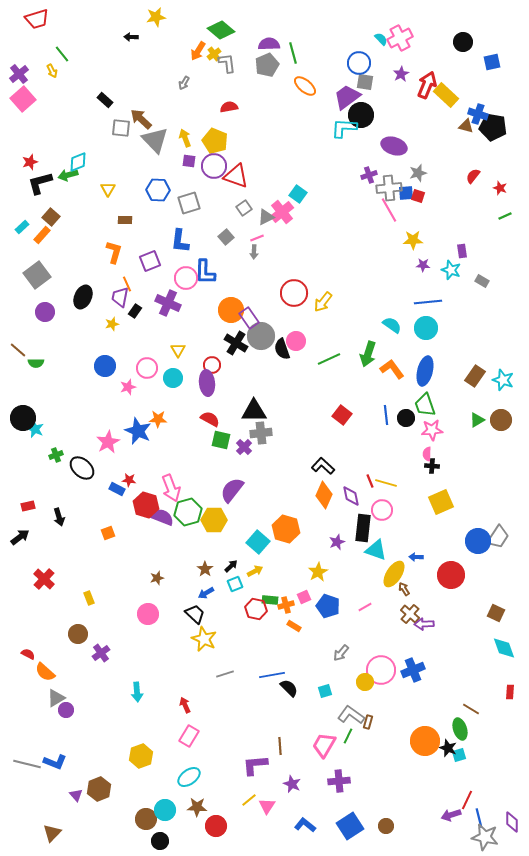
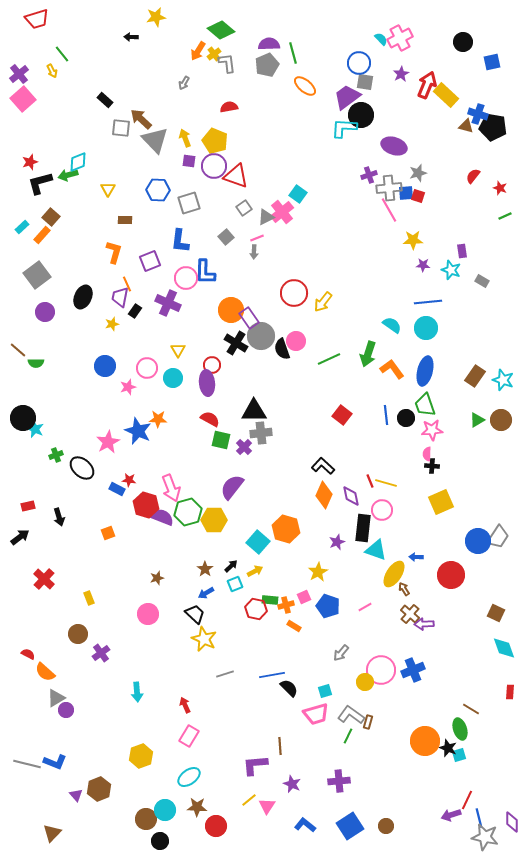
purple semicircle at (232, 490): moved 3 px up
pink trapezoid at (324, 745): moved 8 px left, 31 px up; rotated 136 degrees counterclockwise
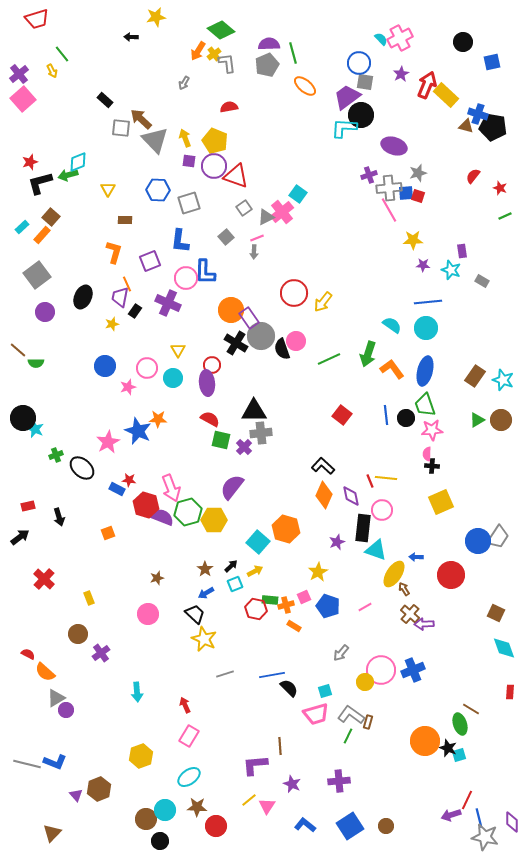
yellow line at (386, 483): moved 5 px up; rotated 10 degrees counterclockwise
green ellipse at (460, 729): moved 5 px up
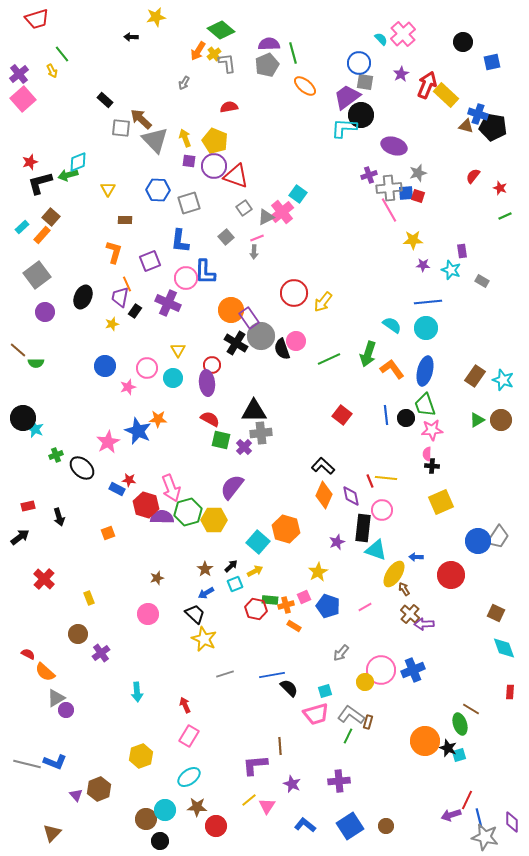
pink cross at (400, 38): moved 3 px right, 4 px up; rotated 15 degrees counterclockwise
purple semicircle at (162, 517): rotated 20 degrees counterclockwise
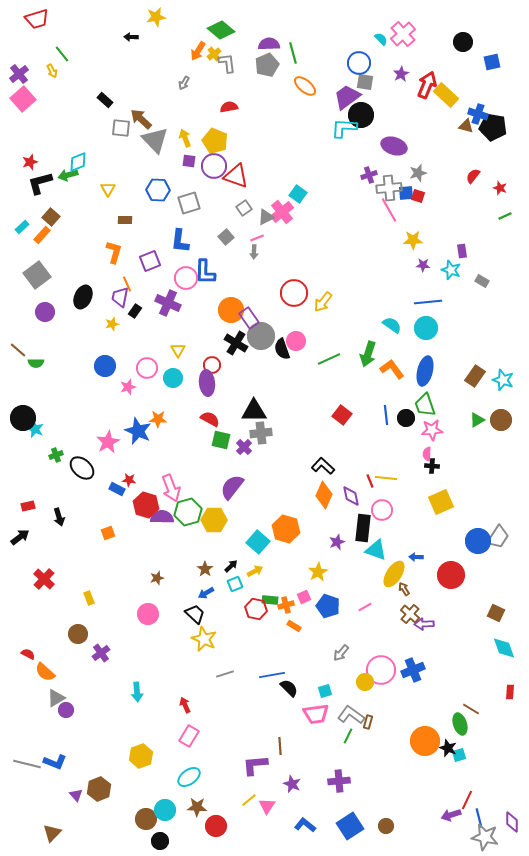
pink trapezoid at (316, 714): rotated 8 degrees clockwise
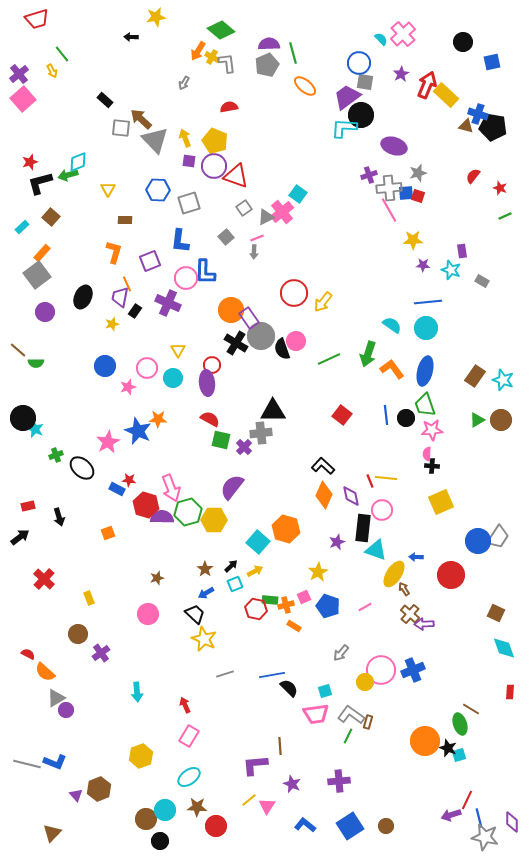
yellow cross at (214, 54): moved 2 px left, 3 px down; rotated 24 degrees counterclockwise
orange rectangle at (42, 235): moved 18 px down
black triangle at (254, 411): moved 19 px right
